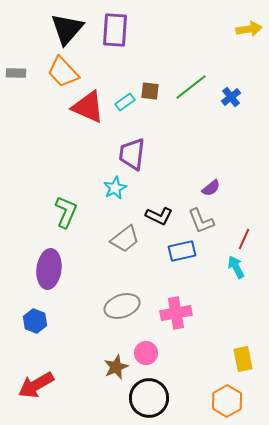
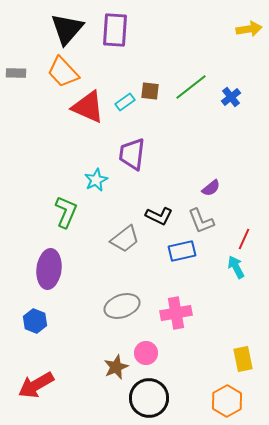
cyan star: moved 19 px left, 8 px up
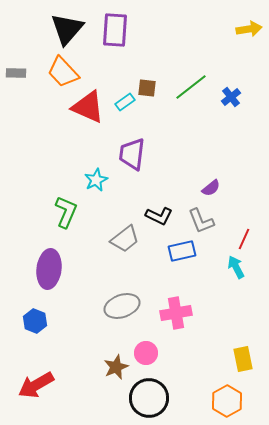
brown square: moved 3 px left, 3 px up
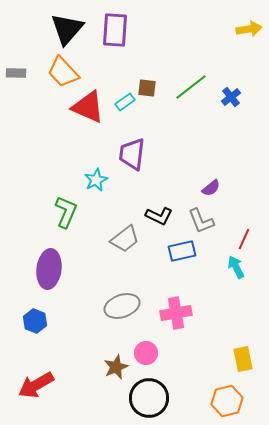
orange hexagon: rotated 16 degrees clockwise
